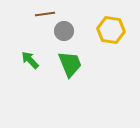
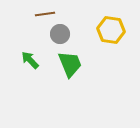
gray circle: moved 4 px left, 3 px down
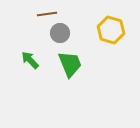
brown line: moved 2 px right
yellow hexagon: rotated 8 degrees clockwise
gray circle: moved 1 px up
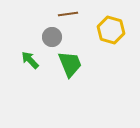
brown line: moved 21 px right
gray circle: moved 8 px left, 4 px down
